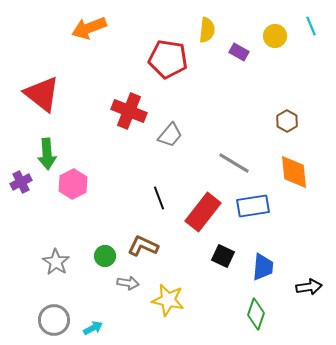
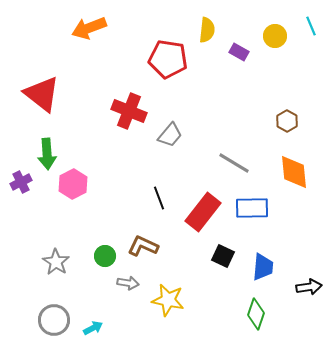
blue rectangle: moved 1 px left, 2 px down; rotated 8 degrees clockwise
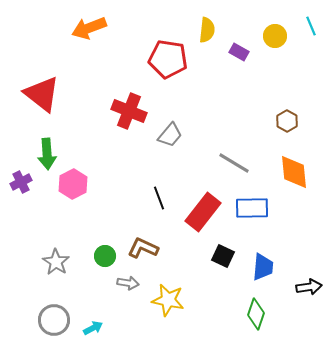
brown L-shape: moved 2 px down
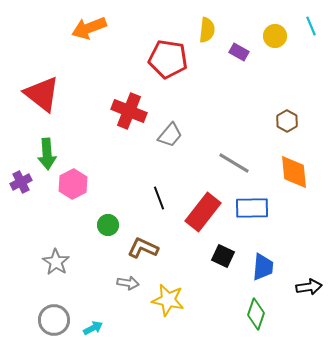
green circle: moved 3 px right, 31 px up
